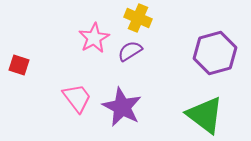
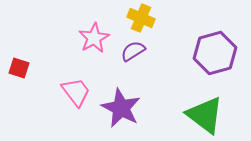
yellow cross: moved 3 px right
purple semicircle: moved 3 px right
red square: moved 3 px down
pink trapezoid: moved 1 px left, 6 px up
purple star: moved 1 px left, 1 px down
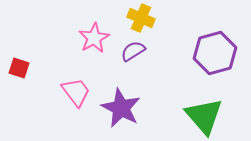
green triangle: moved 1 px left, 1 px down; rotated 12 degrees clockwise
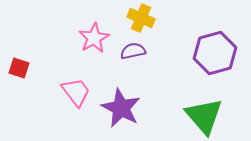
purple semicircle: rotated 20 degrees clockwise
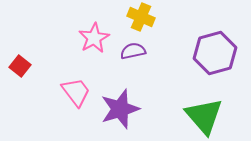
yellow cross: moved 1 px up
red square: moved 1 px right, 2 px up; rotated 20 degrees clockwise
purple star: moved 1 px left, 1 px down; rotated 27 degrees clockwise
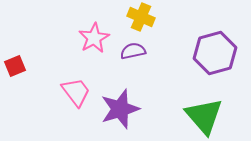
red square: moved 5 px left; rotated 30 degrees clockwise
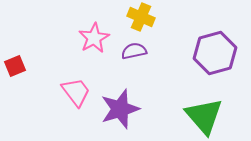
purple semicircle: moved 1 px right
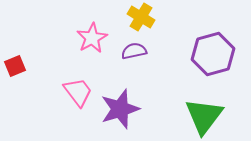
yellow cross: rotated 8 degrees clockwise
pink star: moved 2 px left
purple hexagon: moved 2 px left, 1 px down
pink trapezoid: moved 2 px right
green triangle: rotated 18 degrees clockwise
